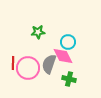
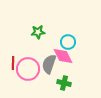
pink circle: moved 1 px down
green cross: moved 5 px left, 4 px down
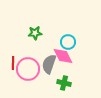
green star: moved 3 px left, 1 px down
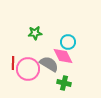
gray semicircle: rotated 102 degrees clockwise
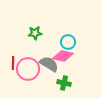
pink diamond: rotated 50 degrees counterclockwise
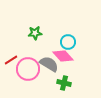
pink diamond: rotated 35 degrees clockwise
red line: moved 2 px left, 3 px up; rotated 56 degrees clockwise
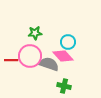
red line: rotated 32 degrees clockwise
gray semicircle: rotated 12 degrees counterclockwise
pink circle: moved 2 px right, 13 px up
green cross: moved 3 px down
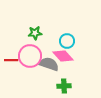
cyan circle: moved 1 px left, 1 px up
green cross: rotated 16 degrees counterclockwise
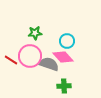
pink diamond: moved 1 px down
red line: rotated 32 degrees clockwise
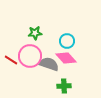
pink diamond: moved 3 px right, 1 px down
